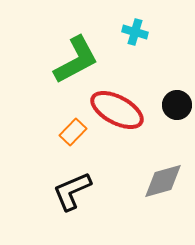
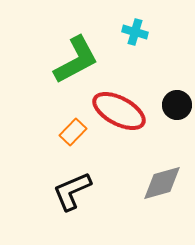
red ellipse: moved 2 px right, 1 px down
gray diamond: moved 1 px left, 2 px down
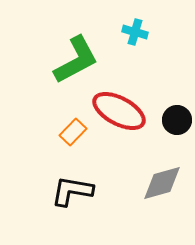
black circle: moved 15 px down
black L-shape: rotated 33 degrees clockwise
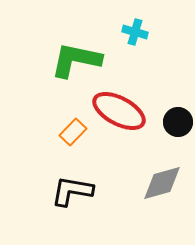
green L-shape: rotated 140 degrees counterclockwise
black circle: moved 1 px right, 2 px down
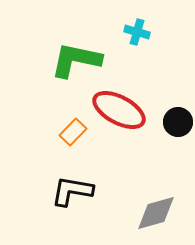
cyan cross: moved 2 px right
red ellipse: moved 1 px up
gray diamond: moved 6 px left, 30 px down
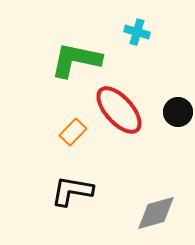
red ellipse: rotated 20 degrees clockwise
black circle: moved 10 px up
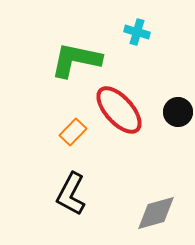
black L-shape: moved 1 px left, 3 px down; rotated 72 degrees counterclockwise
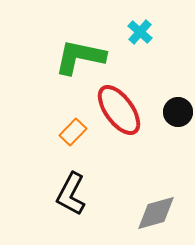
cyan cross: moved 3 px right; rotated 25 degrees clockwise
green L-shape: moved 4 px right, 3 px up
red ellipse: rotated 6 degrees clockwise
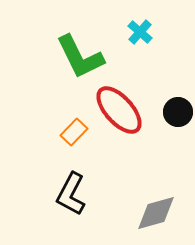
green L-shape: rotated 128 degrees counterclockwise
red ellipse: rotated 6 degrees counterclockwise
orange rectangle: moved 1 px right
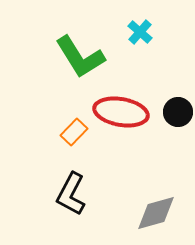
green L-shape: rotated 6 degrees counterclockwise
red ellipse: moved 2 px right, 2 px down; rotated 38 degrees counterclockwise
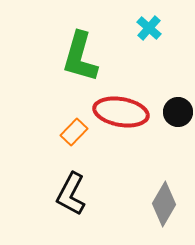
cyan cross: moved 9 px right, 4 px up
green L-shape: rotated 48 degrees clockwise
gray diamond: moved 8 px right, 9 px up; rotated 45 degrees counterclockwise
